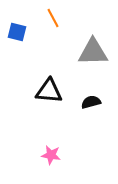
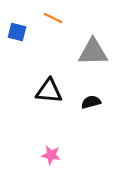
orange line: rotated 36 degrees counterclockwise
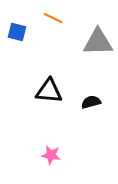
gray triangle: moved 5 px right, 10 px up
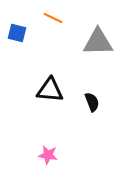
blue square: moved 1 px down
black triangle: moved 1 px right, 1 px up
black semicircle: moved 1 px right; rotated 84 degrees clockwise
pink star: moved 3 px left
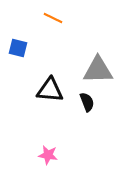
blue square: moved 1 px right, 15 px down
gray triangle: moved 28 px down
black semicircle: moved 5 px left
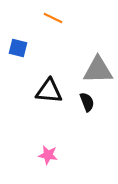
black triangle: moved 1 px left, 1 px down
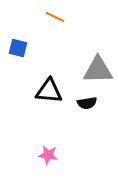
orange line: moved 2 px right, 1 px up
black semicircle: moved 1 px down; rotated 102 degrees clockwise
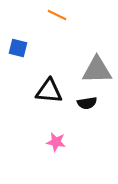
orange line: moved 2 px right, 2 px up
gray triangle: moved 1 px left
pink star: moved 8 px right, 13 px up
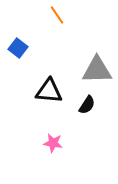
orange line: rotated 30 degrees clockwise
blue square: rotated 24 degrees clockwise
black semicircle: moved 2 px down; rotated 48 degrees counterclockwise
pink star: moved 3 px left, 1 px down
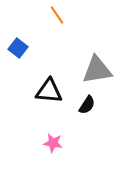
gray triangle: rotated 8 degrees counterclockwise
